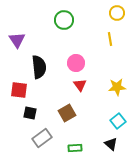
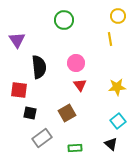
yellow circle: moved 1 px right, 3 px down
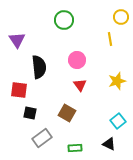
yellow circle: moved 3 px right, 1 px down
pink circle: moved 1 px right, 3 px up
yellow star: moved 6 px up; rotated 12 degrees counterclockwise
brown square: rotated 30 degrees counterclockwise
black triangle: moved 2 px left; rotated 16 degrees counterclockwise
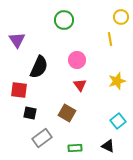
black semicircle: rotated 30 degrees clockwise
black triangle: moved 1 px left, 2 px down
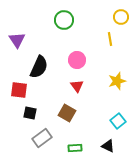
red triangle: moved 3 px left, 1 px down
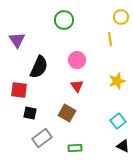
black triangle: moved 15 px right
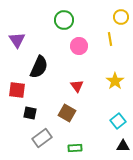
pink circle: moved 2 px right, 14 px up
yellow star: moved 2 px left; rotated 18 degrees counterclockwise
red square: moved 2 px left
black triangle: rotated 24 degrees counterclockwise
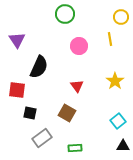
green circle: moved 1 px right, 6 px up
